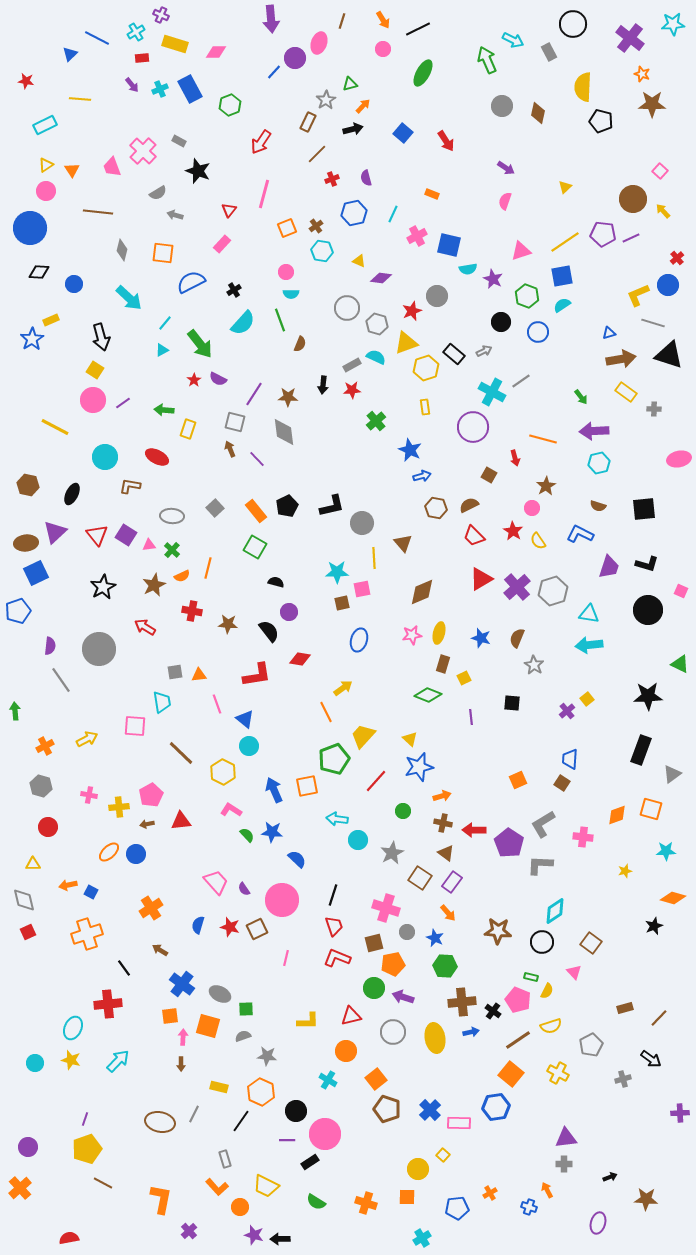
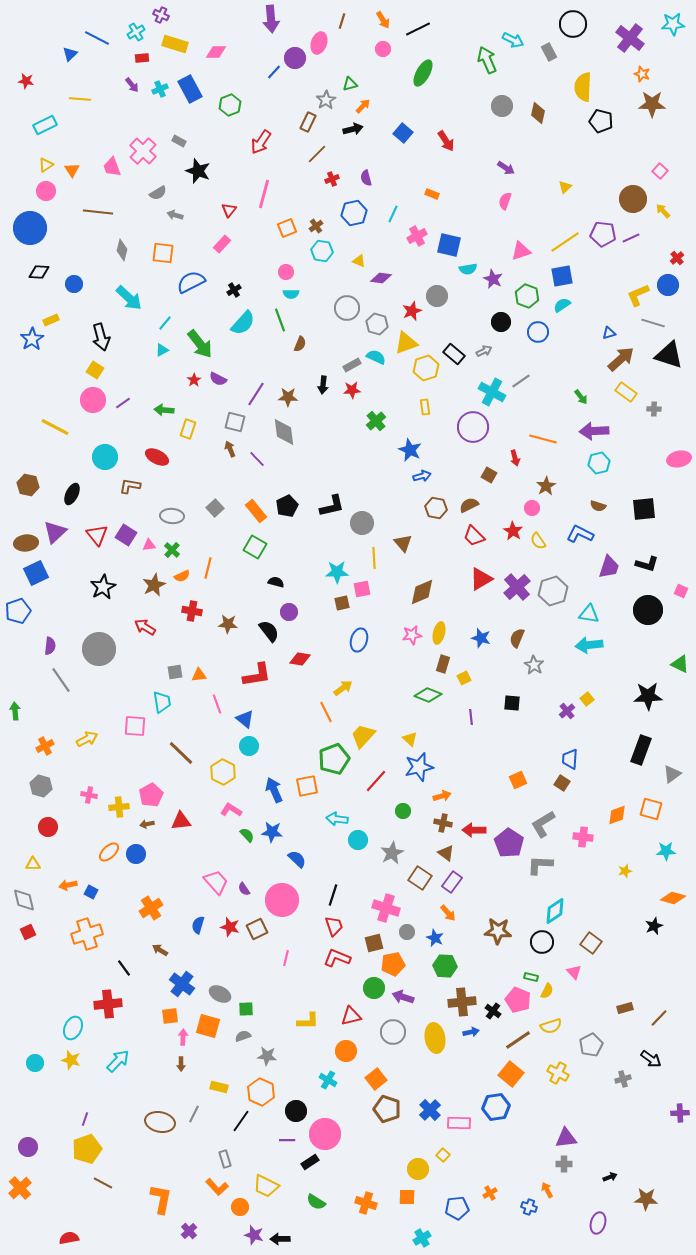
brown arrow at (621, 359): rotated 32 degrees counterclockwise
purple line at (254, 394): moved 2 px right
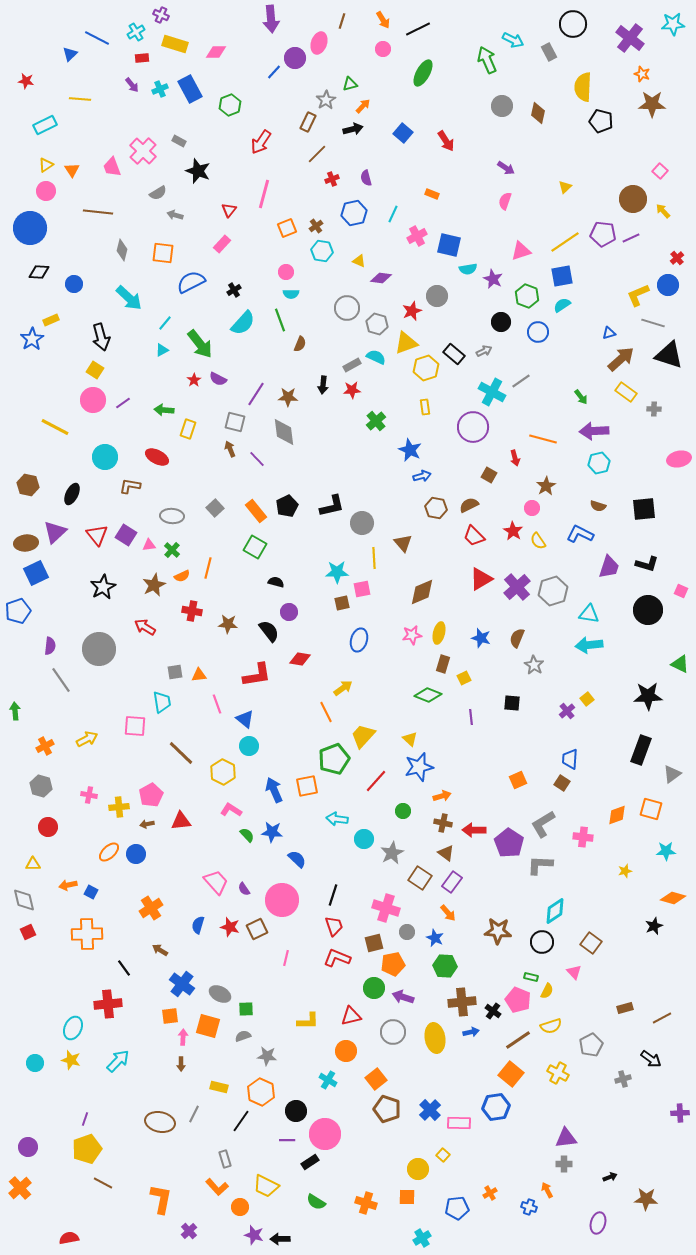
cyan circle at (358, 840): moved 6 px right, 1 px up
orange cross at (87, 934): rotated 16 degrees clockwise
brown line at (659, 1018): moved 3 px right; rotated 18 degrees clockwise
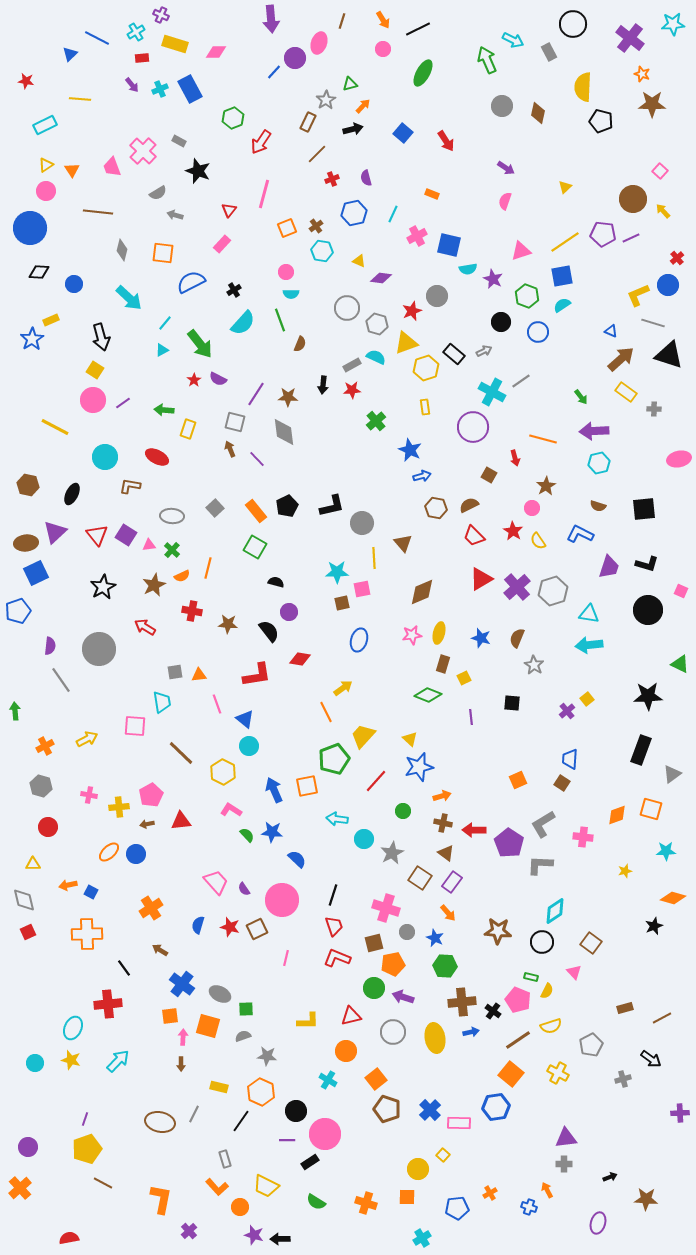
green hexagon at (230, 105): moved 3 px right, 13 px down
blue triangle at (609, 333): moved 2 px right, 2 px up; rotated 40 degrees clockwise
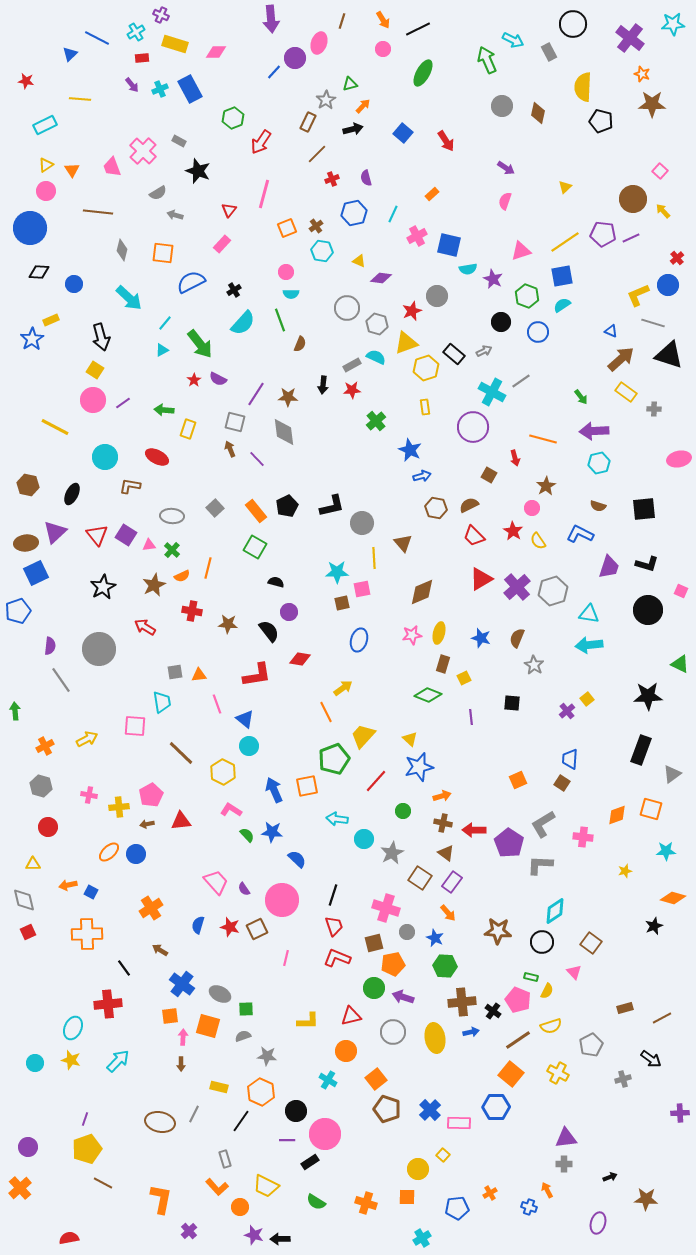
orange rectangle at (432, 194): rotated 64 degrees counterclockwise
blue hexagon at (496, 1107): rotated 8 degrees clockwise
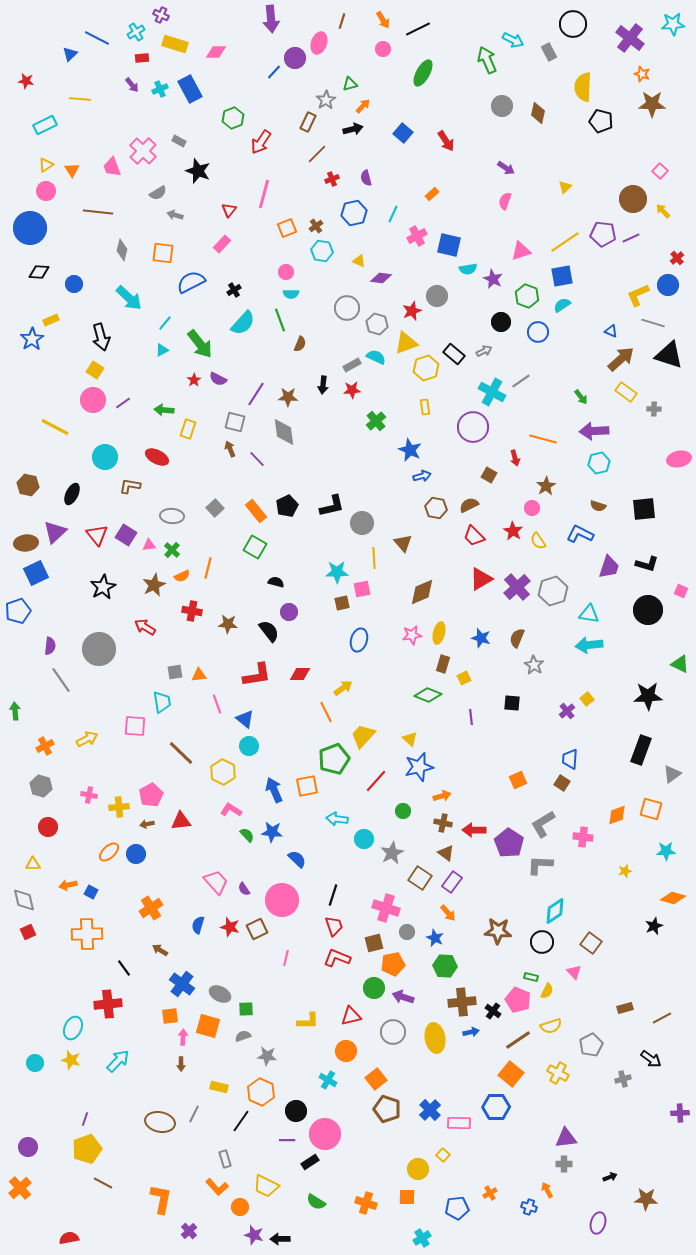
red diamond at (300, 659): moved 15 px down; rotated 10 degrees counterclockwise
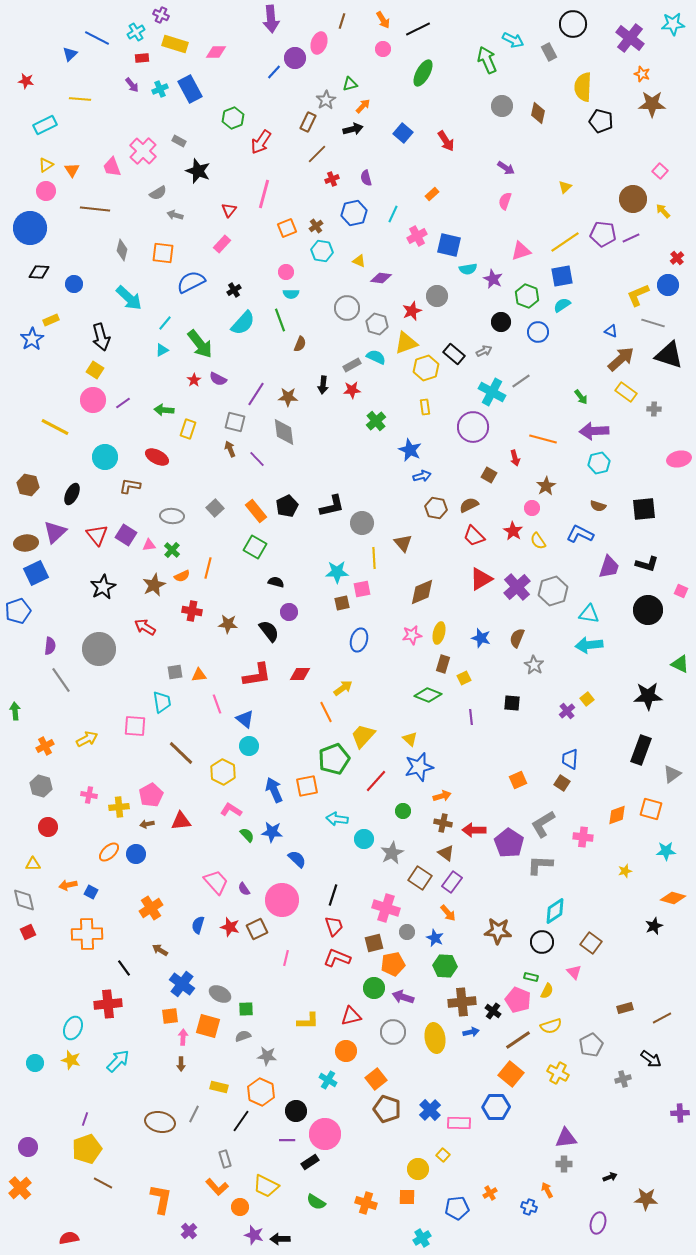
brown line at (98, 212): moved 3 px left, 3 px up
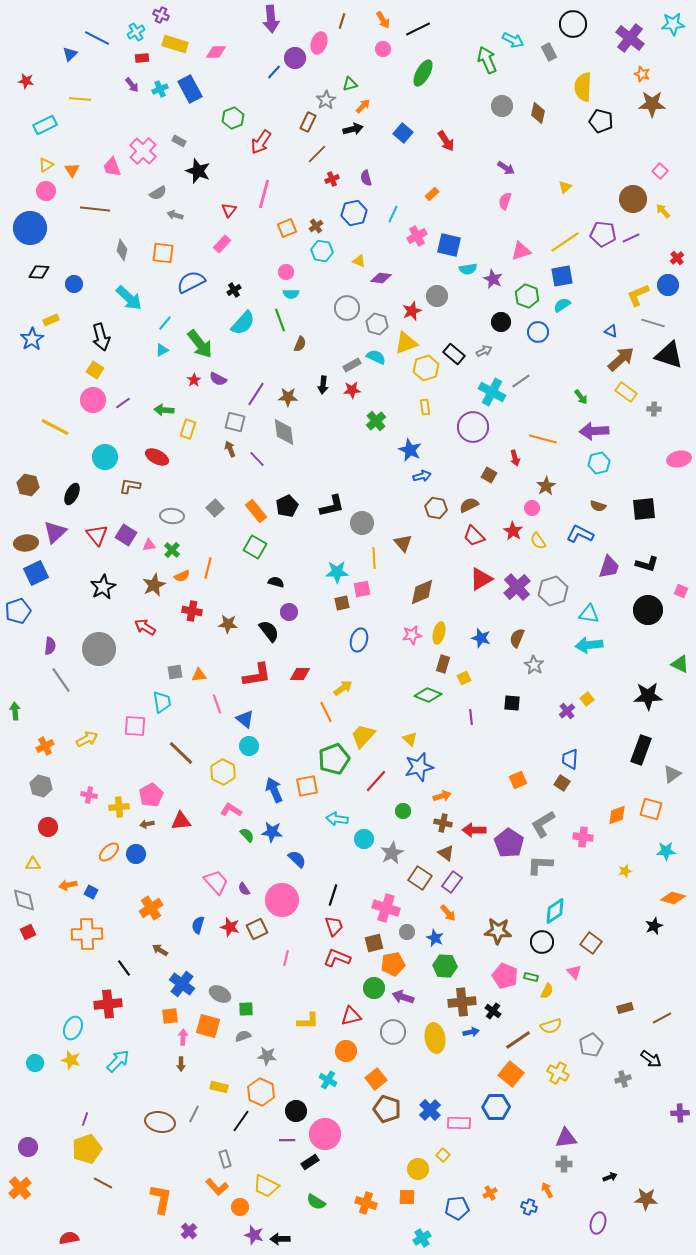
pink pentagon at (518, 1000): moved 13 px left, 24 px up
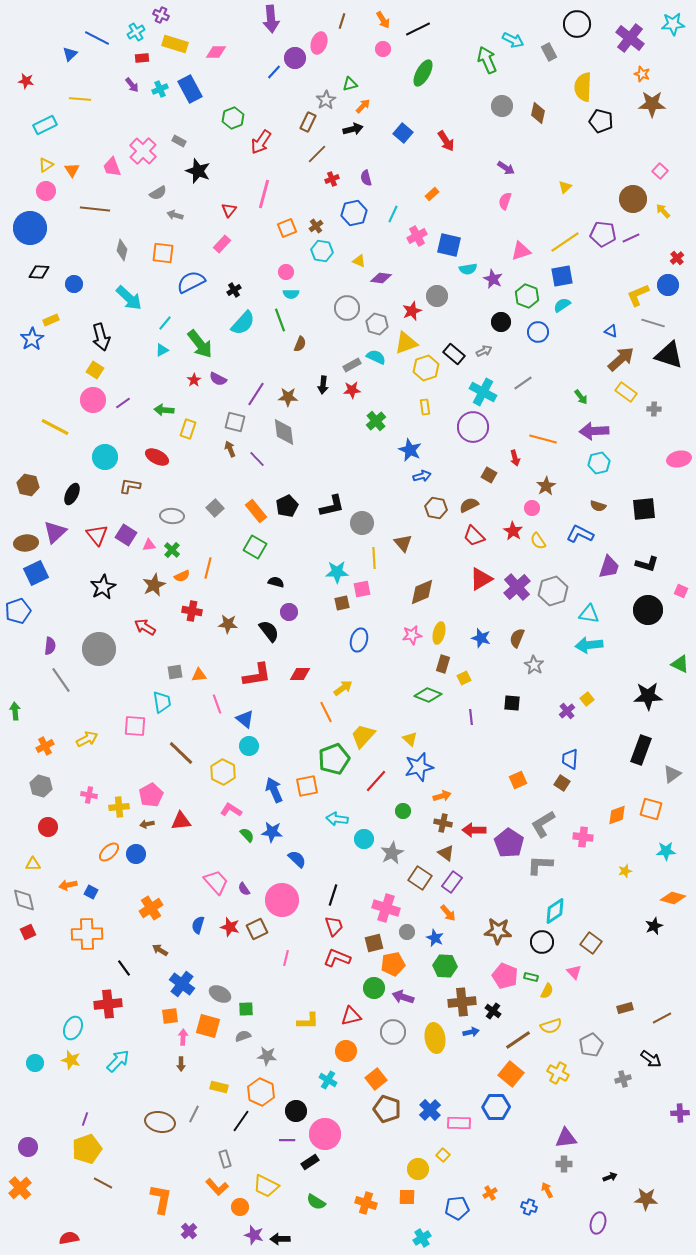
black circle at (573, 24): moved 4 px right
gray line at (521, 381): moved 2 px right, 2 px down
cyan cross at (492, 392): moved 9 px left
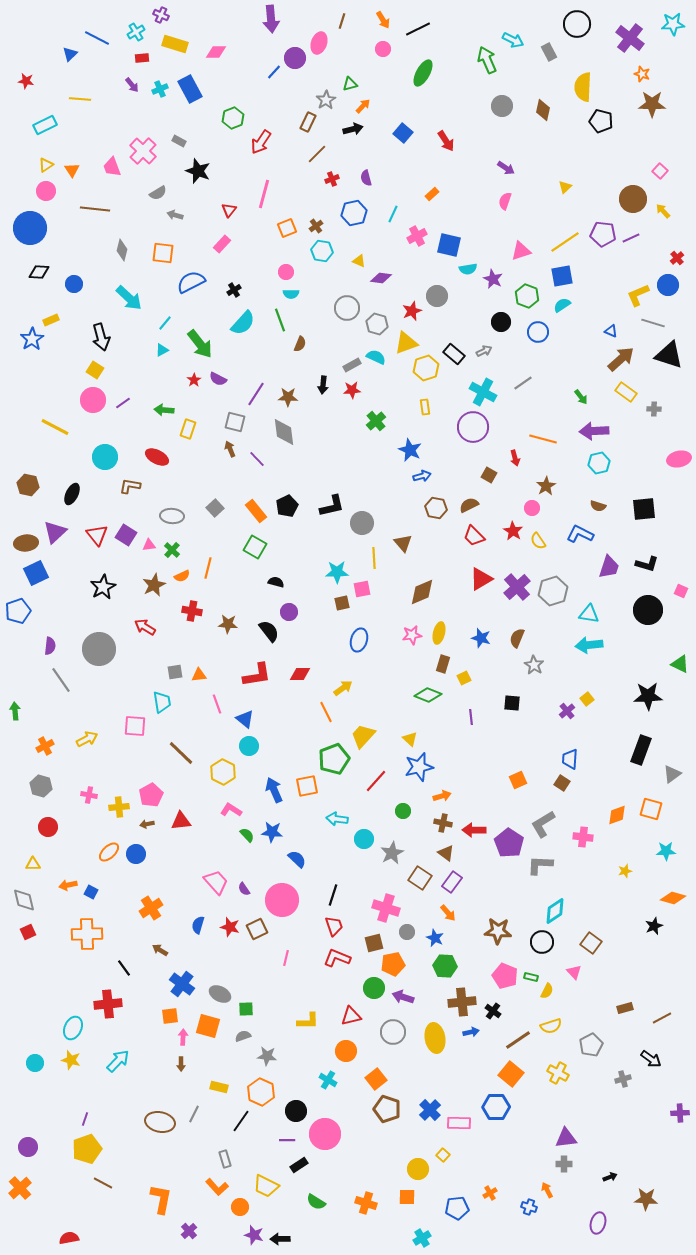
brown diamond at (538, 113): moved 5 px right, 3 px up
black rectangle at (310, 1162): moved 11 px left, 3 px down
